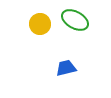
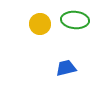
green ellipse: rotated 24 degrees counterclockwise
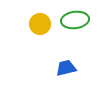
green ellipse: rotated 12 degrees counterclockwise
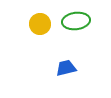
green ellipse: moved 1 px right, 1 px down
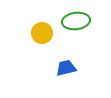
yellow circle: moved 2 px right, 9 px down
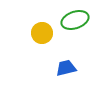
green ellipse: moved 1 px left, 1 px up; rotated 12 degrees counterclockwise
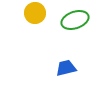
yellow circle: moved 7 px left, 20 px up
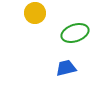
green ellipse: moved 13 px down
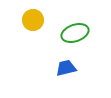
yellow circle: moved 2 px left, 7 px down
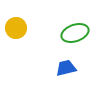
yellow circle: moved 17 px left, 8 px down
